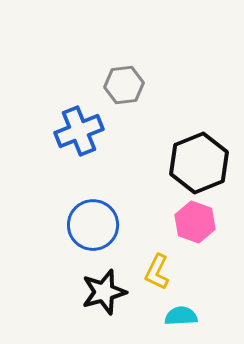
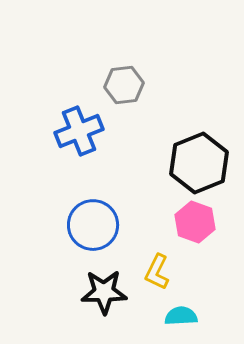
black star: rotated 15 degrees clockwise
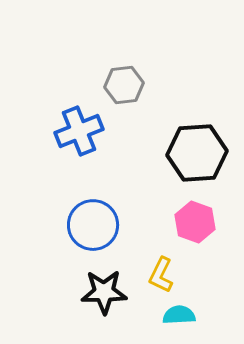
black hexagon: moved 2 px left, 10 px up; rotated 18 degrees clockwise
yellow L-shape: moved 4 px right, 3 px down
cyan semicircle: moved 2 px left, 1 px up
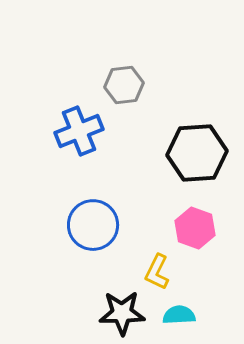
pink hexagon: moved 6 px down
yellow L-shape: moved 4 px left, 3 px up
black star: moved 18 px right, 21 px down
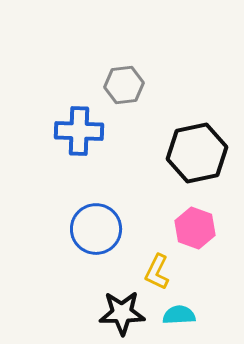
blue cross: rotated 24 degrees clockwise
black hexagon: rotated 8 degrees counterclockwise
blue circle: moved 3 px right, 4 px down
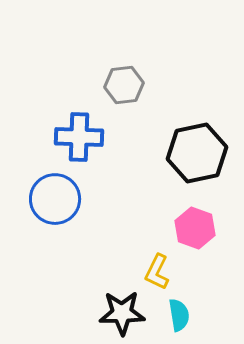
blue cross: moved 6 px down
blue circle: moved 41 px left, 30 px up
cyan semicircle: rotated 84 degrees clockwise
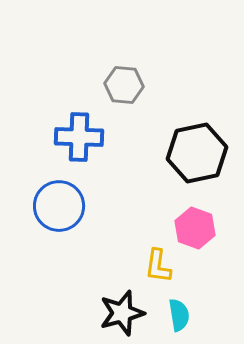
gray hexagon: rotated 12 degrees clockwise
blue circle: moved 4 px right, 7 px down
yellow L-shape: moved 1 px right, 6 px up; rotated 18 degrees counterclockwise
black star: rotated 15 degrees counterclockwise
